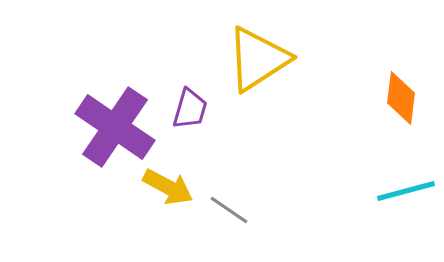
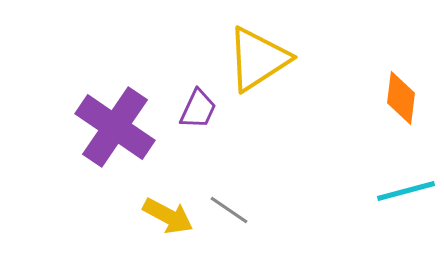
purple trapezoid: moved 8 px right; rotated 9 degrees clockwise
yellow arrow: moved 29 px down
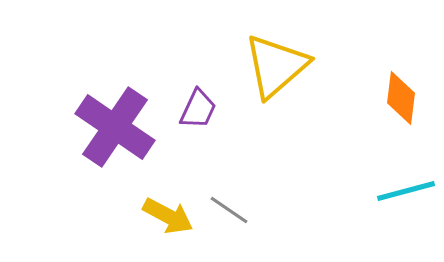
yellow triangle: moved 18 px right, 7 px down; rotated 8 degrees counterclockwise
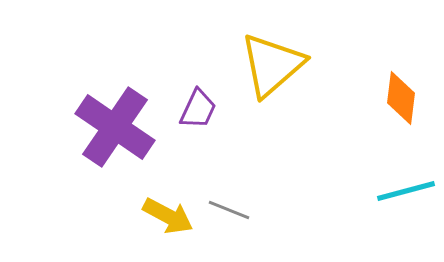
yellow triangle: moved 4 px left, 1 px up
gray line: rotated 12 degrees counterclockwise
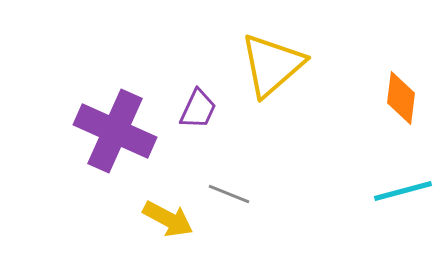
purple cross: moved 4 px down; rotated 10 degrees counterclockwise
cyan line: moved 3 px left
gray line: moved 16 px up
yellow arrow: moved 3 px down
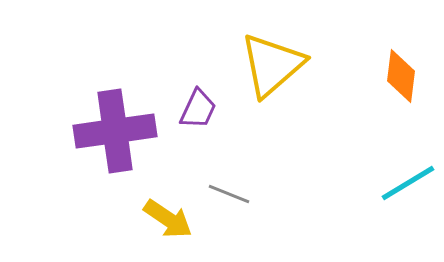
orange diamond: moved 22 px up
purple cross: rotated 32 degrees counterclockwise
cyan line: moved 5 px right, 8 px up; rotated 16 degrees counterclockwise
yellow arrow: rotated 6 degrees clockwise
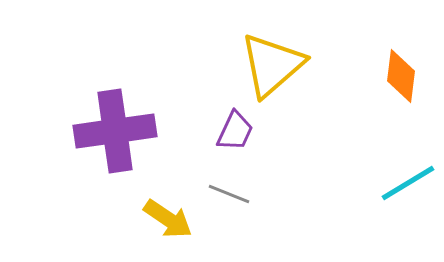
purple trapezoid: moved 37 px right, 22 px down
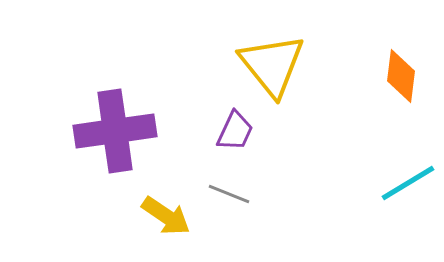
yellow triangle: rotated 28 degrees counterclockwise
yellow arrow: moved 2 px left, 3 px up
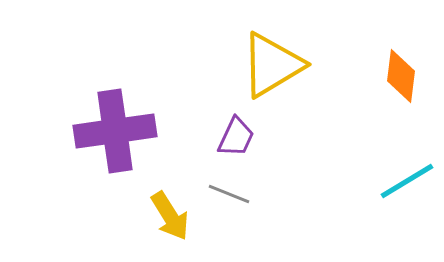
yellow triangle: rotated 38 degrees clockwise
purple trapezoid: moved 1 px right, 6 px down
cyan line: moved 1 px left, 2 px up
yellow arrow: moved 4 px right; rotated 24 degrees clockwise
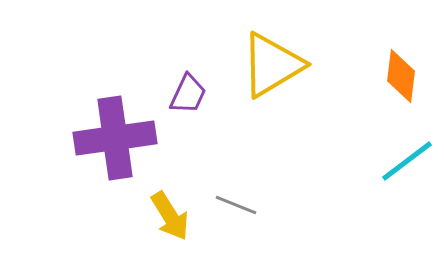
purple cross: moved 7 px down
purple trapezoid: moved 48 px left, 43 px up
cyan line: moved 20 px up; rotated 6 degrees counterclockwise
gray line: moved 7 px right, 11 px down
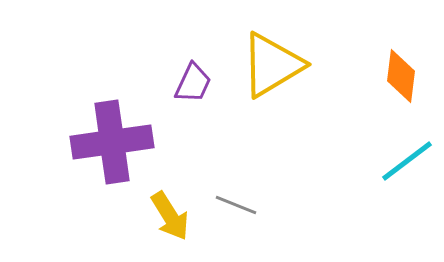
purple trapezoid: moved 5 px right, 11 px up
purple cross: moved 3 px left, 4 px down
